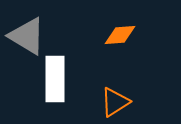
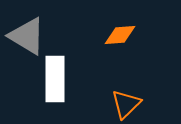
orange triangle: moved 11 px right, 2 px down; rotated 12 degrees counterclockwise
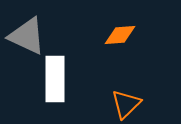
gray triangle: rotated 6 degrees counterclockwise
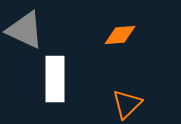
gray triangle: moved 2 px left, 6 px up
orange triangle: moved 1 px right
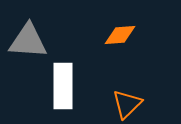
gray triangle: moved 3 px right, 11 px down; rotated 21 degrees counterclockwise
white rectangle: moved 8 px right, 7 px down
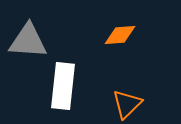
white rectangle: rotated 6 degrees clockwise
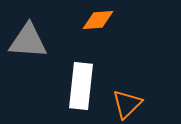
orange diamond: moved 22 px left, 15 px up
white rectangle: moved 18 px right
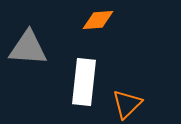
gray triangle: moved 7 px down
white rectangle: moved 3 px right, 4 px up
